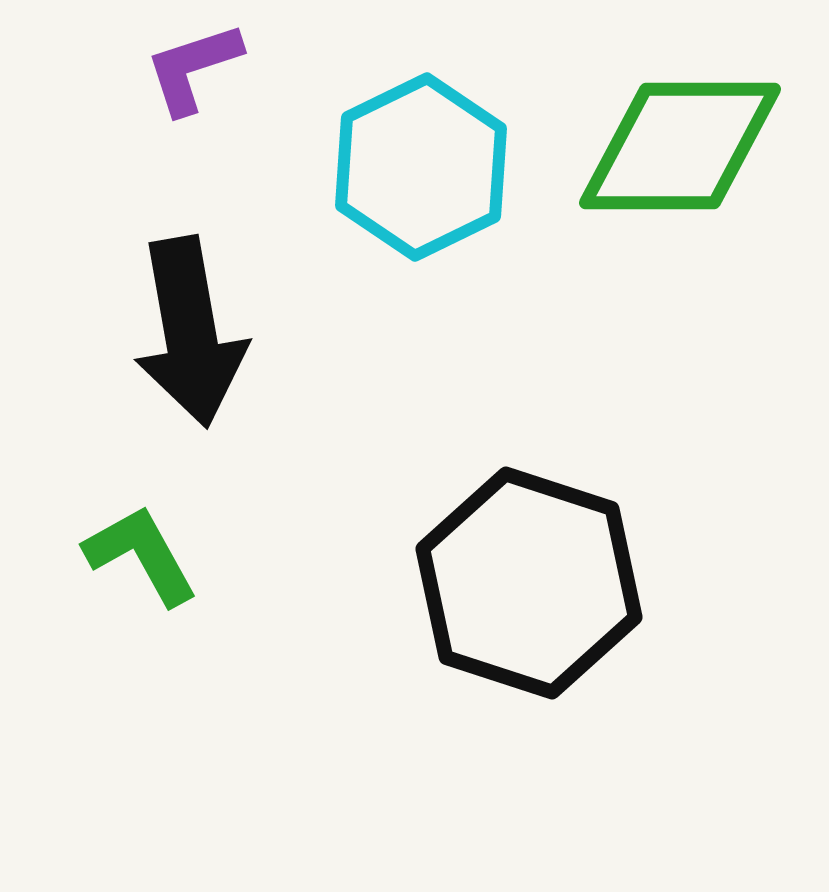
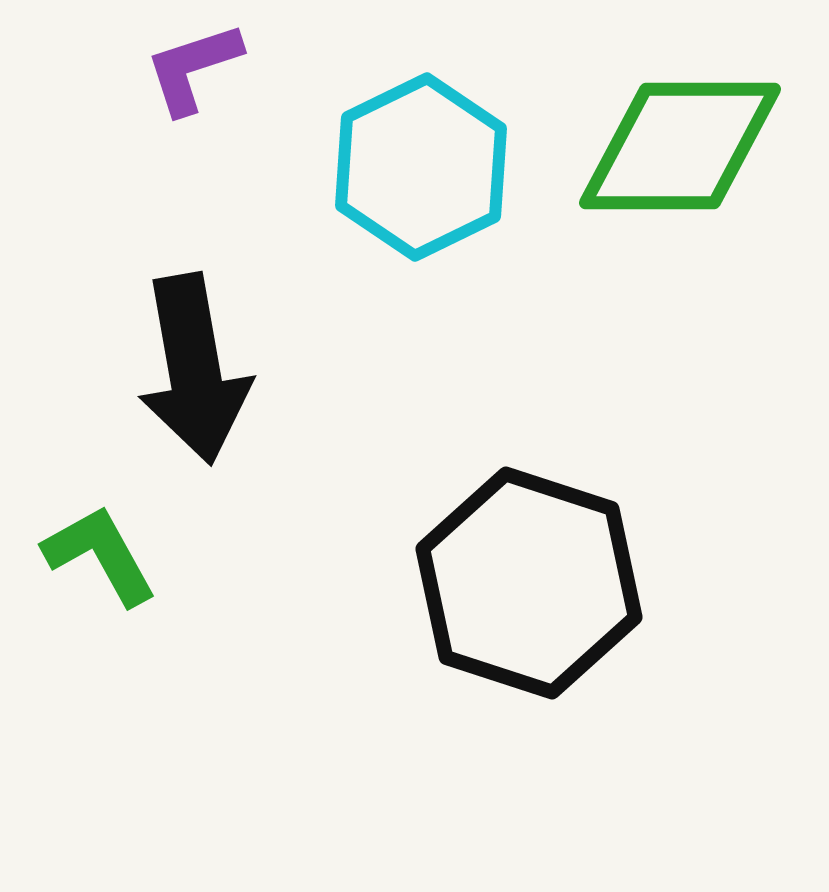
black arrow: moved 4 px right, 37 px down
green L-shape: moved 41 px left
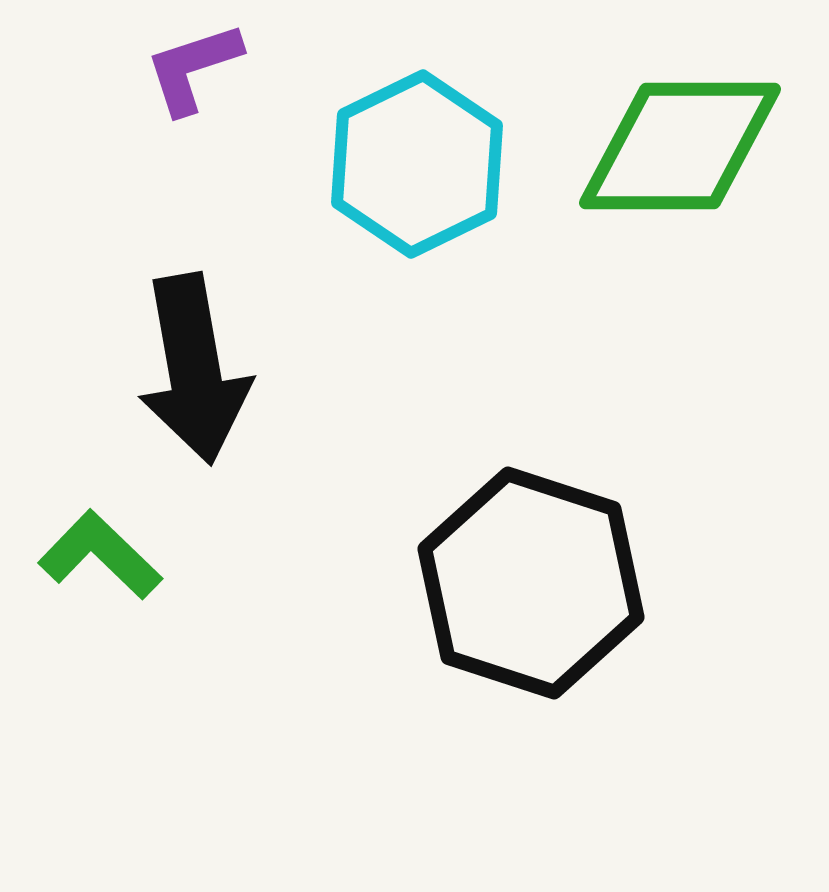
cyan hexagon: moved 4 px left, 3 px up
green L-shape: rotated 17 degrees counterclockwise
black hexagon: moved 2 px right
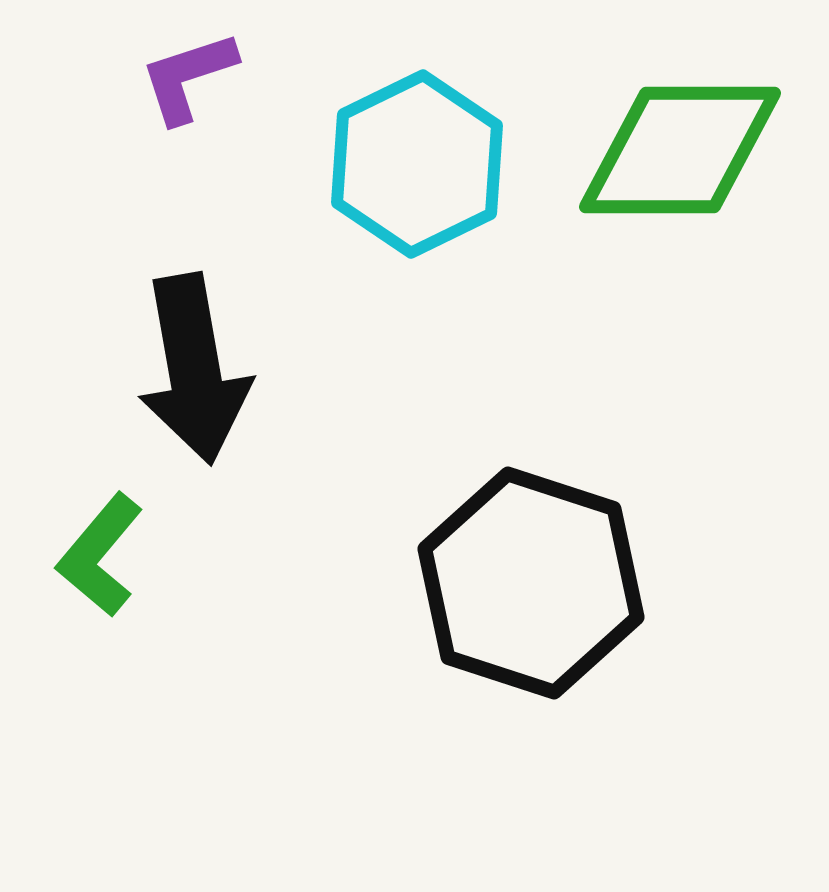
purple L-shape: moved 5 px left, 9 px down
green diamond: moved 4 px down
green L-shape: rotated 94 degrees counterclockwise
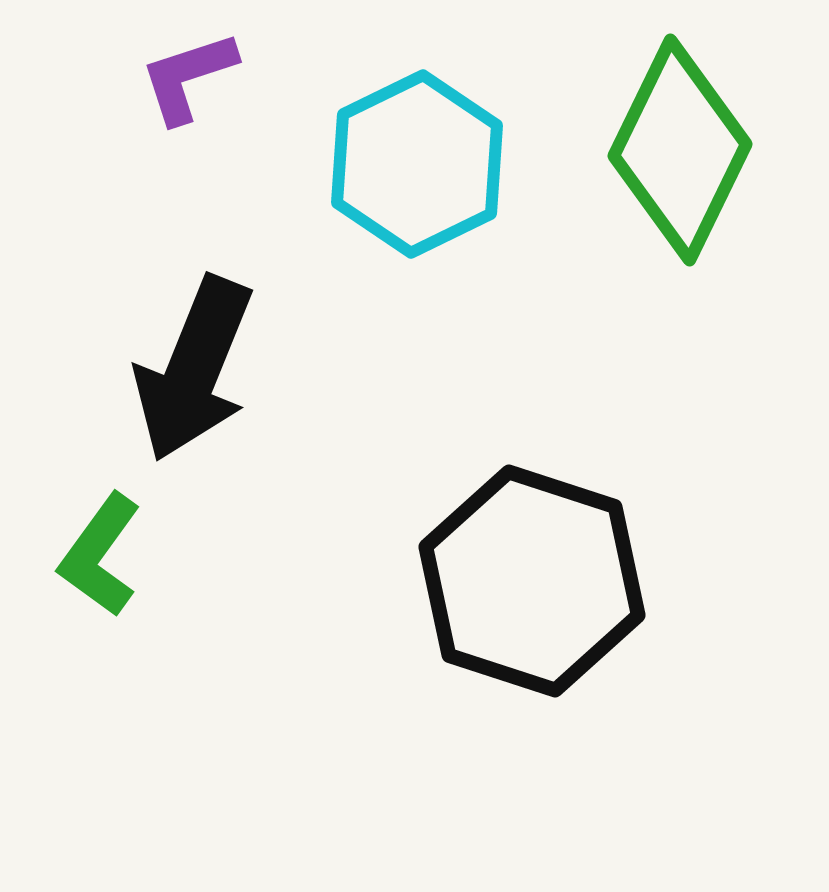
green diamond: rotated 64 degrees counterclockwise
black arrow: rotated 32 degrees clockwise
green L-shape: rotated 4 degrees counterclockwise
black hexagon: moved 1 px right, 2 px up
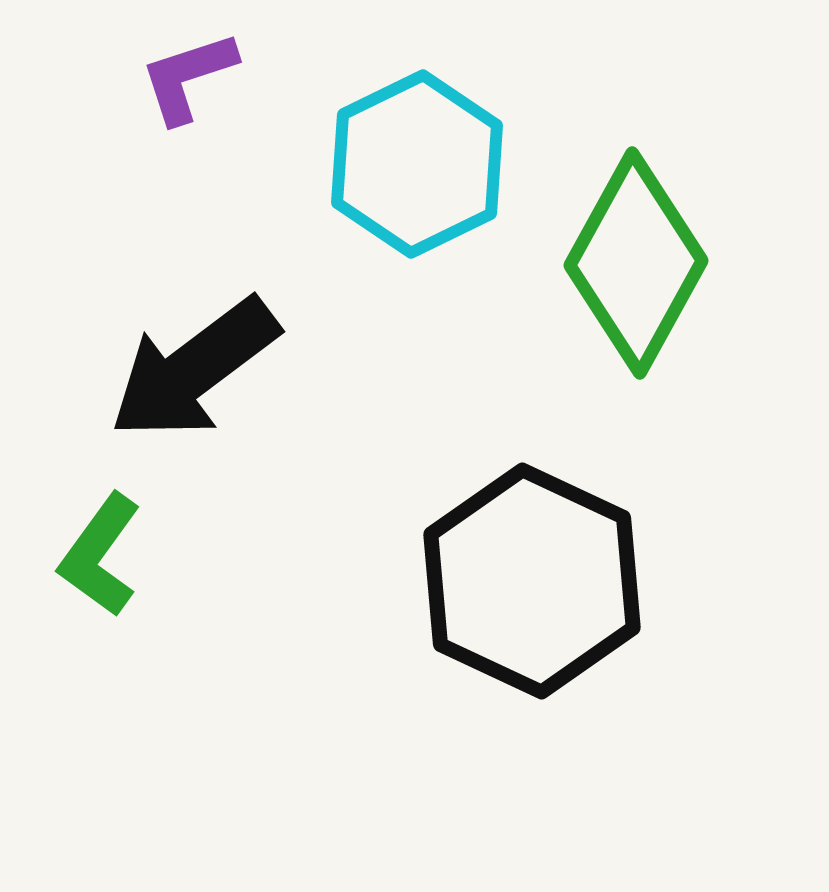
green diamond: moved 44 px left, 113 px down; rotated 3 degrees clockwise
black arrow: rotated 31 degrees clockwise
black hexagon: rotated 7 degrees clockwise
